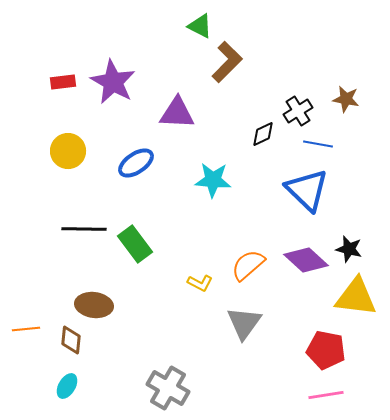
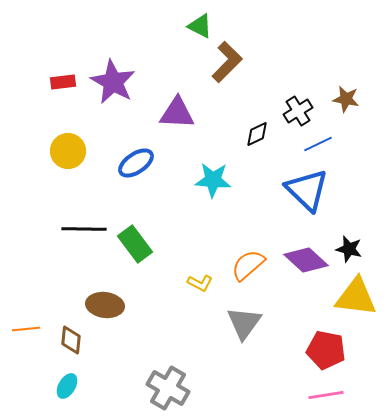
black diamond: moved 6 px left
blue line: rotated 36 degrees counterclockwise
brown ellipse: moved 11 px right
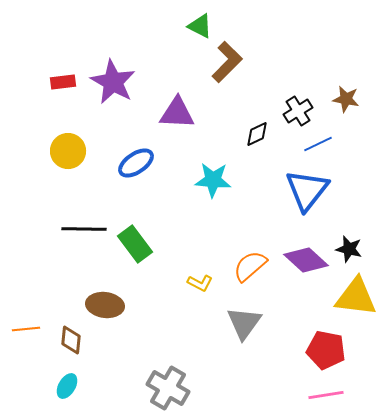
blue triangle: rotated 24 degrees clockwise
orange semicircle: moved 2 px right, 1 px down
